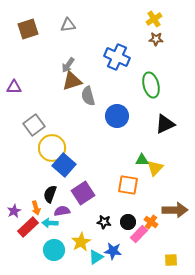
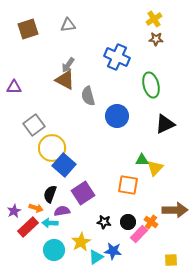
brown triangle: moved 7 px left, 1 px up; rotated 45 degrees clockwise
orange arrow: rotated 56 degrees counterclockwise
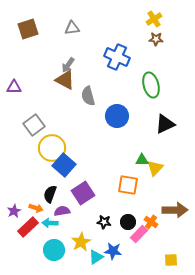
gray triangle: moved 4 px right, 3 px down
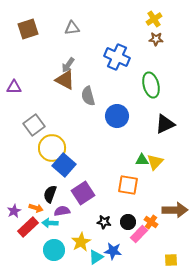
yellow triangle: moved 6 px up
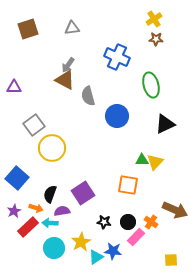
blue square: moved 47 px left, 13 px down
brown arrow: rotated 25 degrees clockwise
pink rectangle: moved 3 px left, 3 px down
cyan circle: moved 2 px up
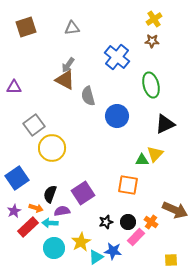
brown square: moved 2 px left, 2 px up
brown star: moved 4 px left, 2 px down
blue cross: rotated 15 degrees clockwise
yellow triangle: moved 8 px up
blue square: rotated 15 degrees clockwise
black star: moved 2 px right; rotated 24 degrees counterclockwise
